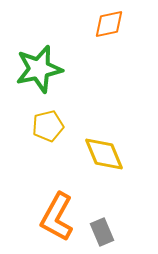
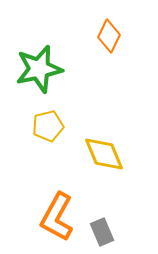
orange diamond: moved 12 px down; rotated 52 degrees counterclockwise
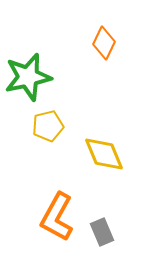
orange diamond: moved 5 px left, 7 px down
green star: moved 11 px left, 8 px down
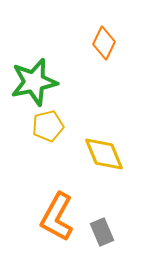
green star: moved 6 px right, 5 px down
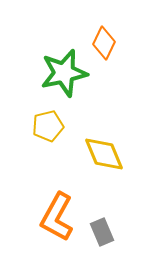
green star: moved 30 px right, 9 px up
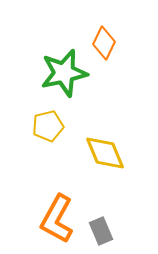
yellow diamond: moved 1 px right, 1 px up
orange L-shape: moved 2 px down
gray rectangle: moved 1 px left, 1 px up
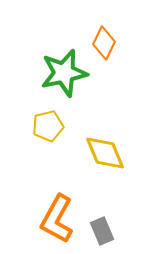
gray rectangle: moved 1 px right
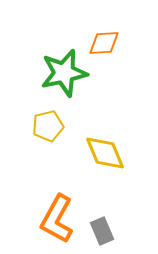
orange diamond: rotated 60 degrees clockwise
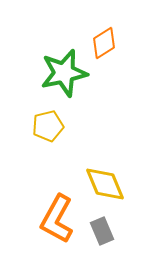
orange diamond: rotated 28 degrees counterclockwise
yellow diamond: moved 31 px down
